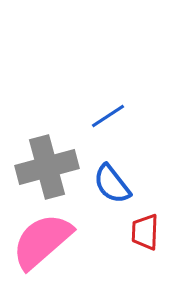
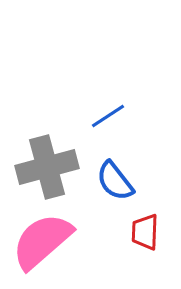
blue semicircle: moved 3 px right, 3 px up
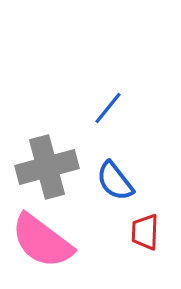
blue line: moved 8 px up; rotated 18 degrees counterclockwise
pink semicircle: rotated 102 degrees counterclockwise
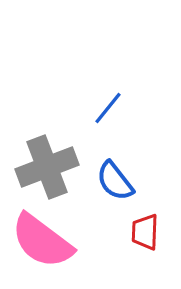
gray cross: rotated 6 degrees counterclockwise
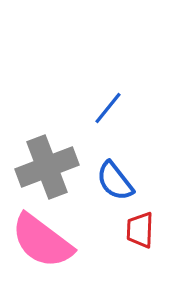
red trapezoid: moved 5 px left, 2 px up
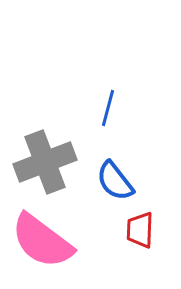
blue line: rotated 24 degrees counterclockwise
gray cross: moved 2 px left, 5 px up
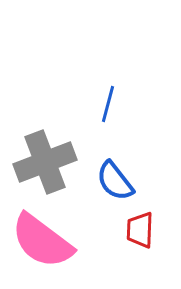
blue line: moved 4 px up
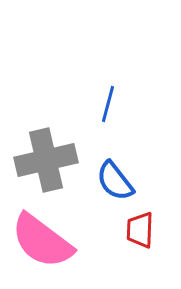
gray cross: moved 1 px right, 2 px up; rotated 8 degrees clockwise
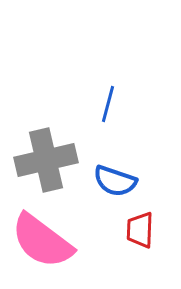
blue semicircle: rotated 33 degrees counterclockwise
